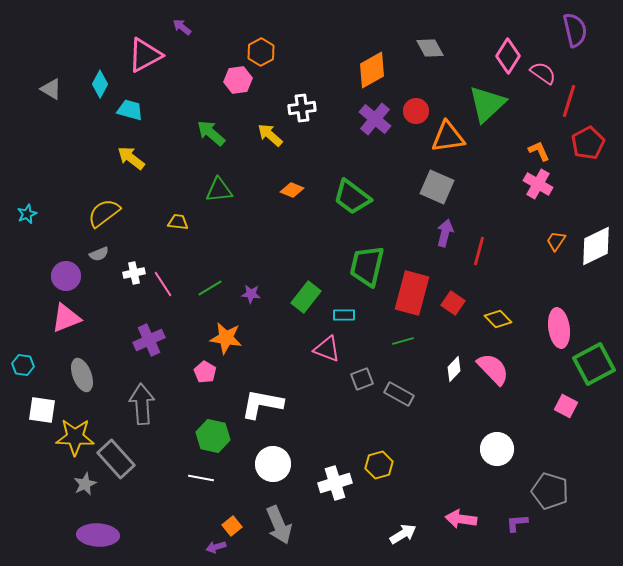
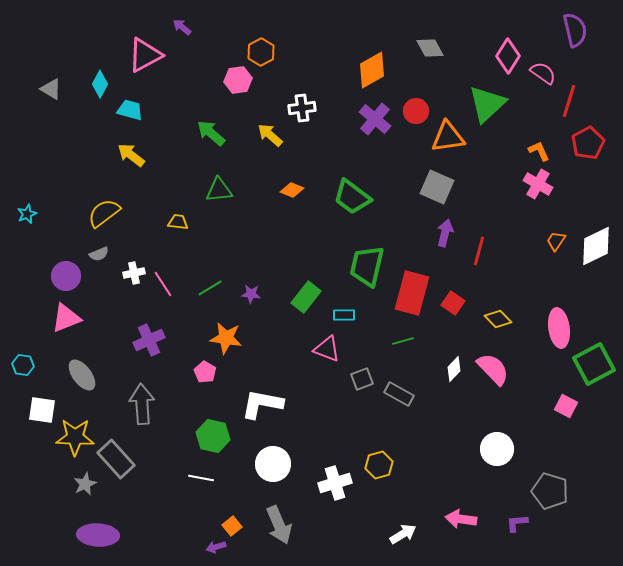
yellow arrow at (131, 158): moved 3 px up
gray ellipse at (82, 375): rotated 16 degrees counterclockwise
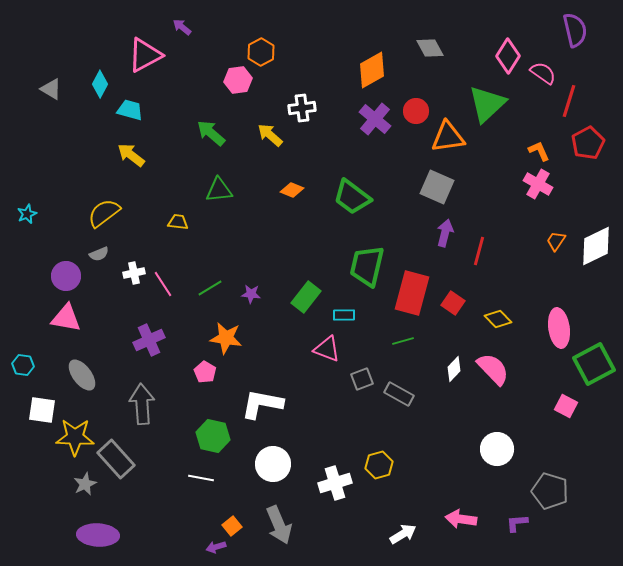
pink triangle at (66, 318): rotated 32 degrees clockwise
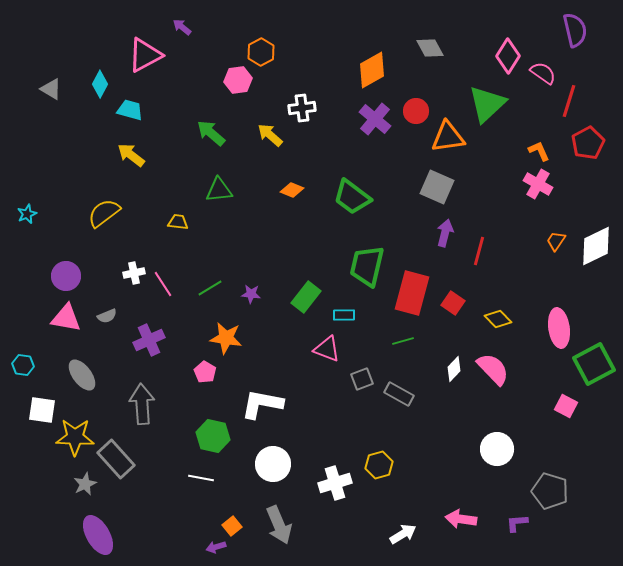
gray semicircle at (99, 254): moved 8 px right, 62 px down
purple ellipse at (98, 535): rotated 57 degrees clockwise
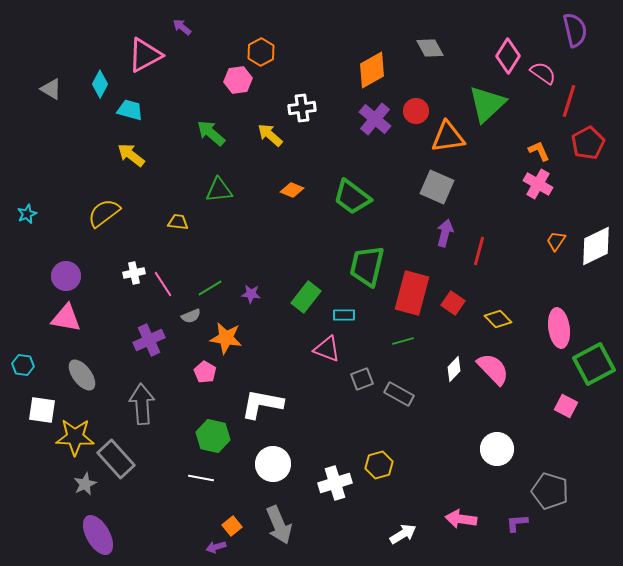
gray semicircle at (107, 316): moved 84 px right
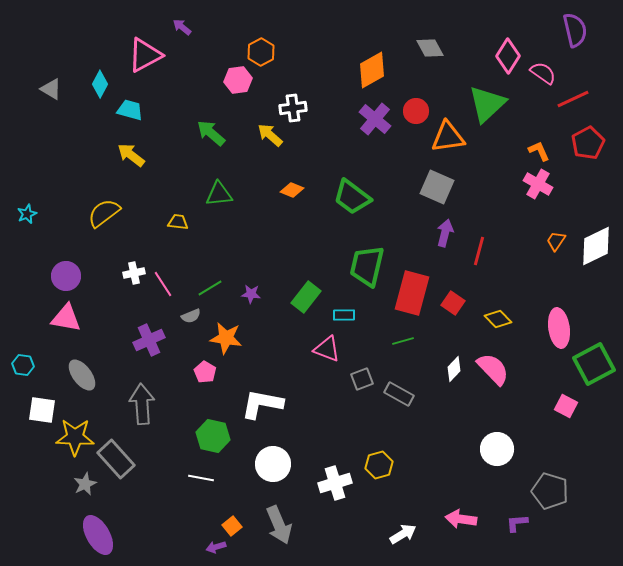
red line at (569, 101): moved 4 px right, 2 px up; rotated 48 degrees clockwise
white cross at (302, 108): moved 9 px left
green triangle at (219, 190): moved 4 px down
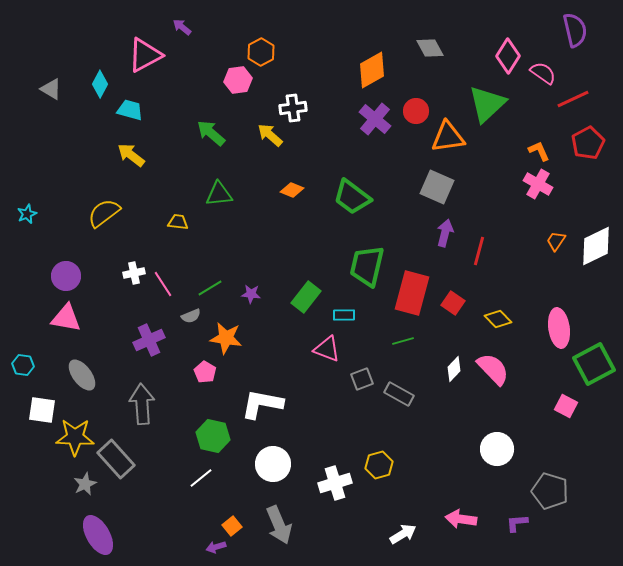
white line at (201, 478): rotated 50 degrees counterclockwise
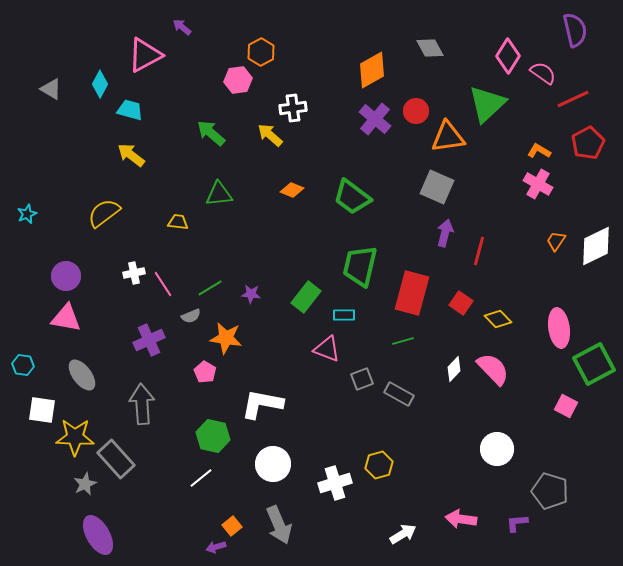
orange L-shape at (539, 151): rotated 35 degrees counterclockwise
green trapezoid at (367, 266): moved 7 px left
red square at (453, 303): moved 8 px right
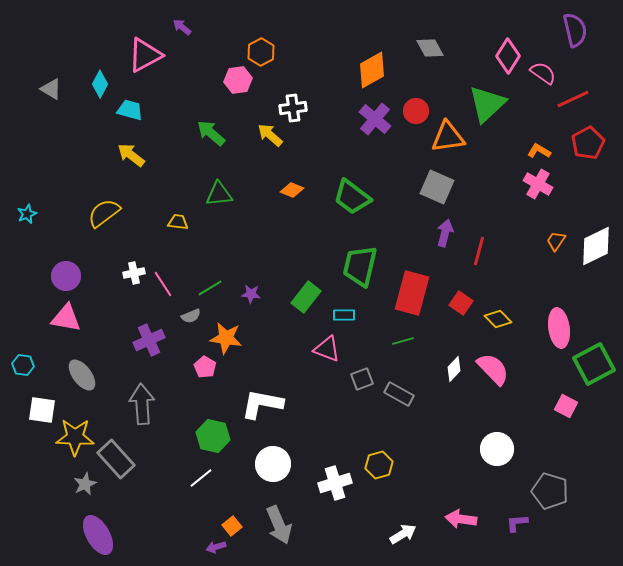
pink pentagon at (205, 372): moved 5 px up
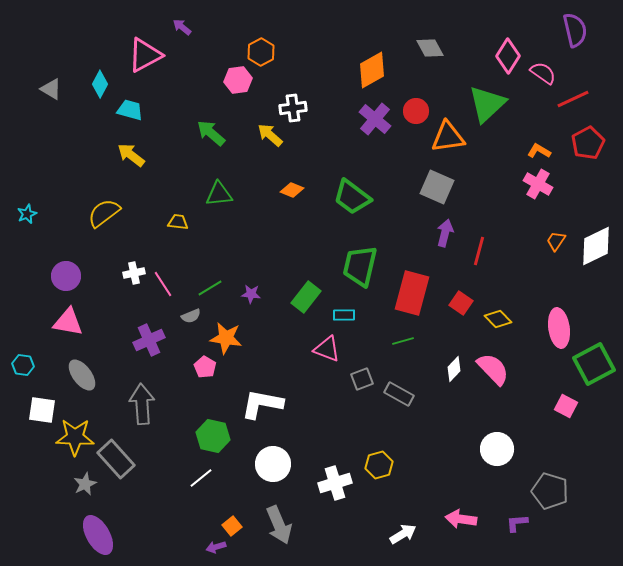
pink triangle at (66, 318): moved 2 px right, 4 px down
